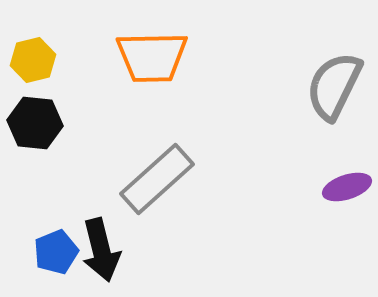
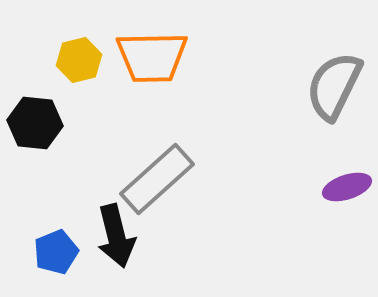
yellow hexagon: moved 46 px right
black arrow: moved 15 px right, 14 px up
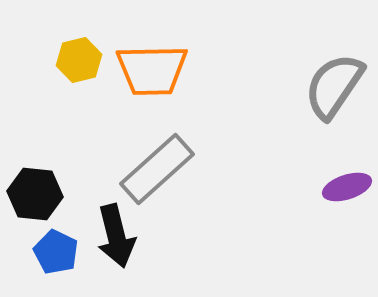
orange trapezoid: moved 13 px down
gray semicircle: rotated 8 degrees clockwise
black hexagon: moved 71 px down
gray rectangle: moved 10 px up
blue pentagon: rotated 24 degrees counterclockwise
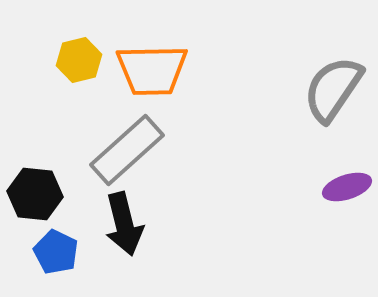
gray semicircle: moved 1 px left, 3 px down
gray rectangle: moved 30 px left, 19 px up
black arrow: moved 8 px right, 12 px up
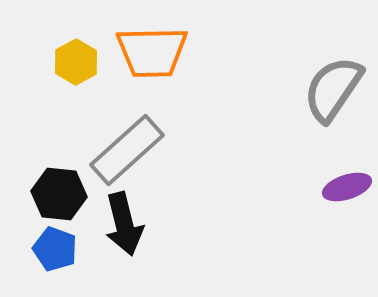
yellow hexagon: moved 3 px left, 2 px down; rotated 15 degrees counterclockwise
orange trapezoid: moved 18 px up
black hexagon: moved 24 px right
blue pentagon: moved 1 px left, 3 px up; rotated 6 degrees counterclockwise
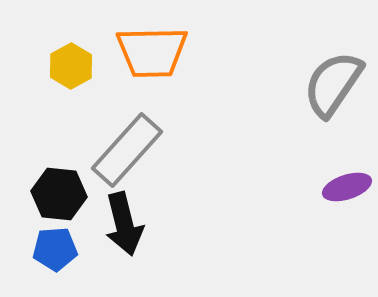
yellow hexagon: moved 5 px left, 4 px down
gray semicircle: moved 5 px up
gray rectangle: rotated 6 degrees counterclockwise
blue pentagon: rotated 24 degrees counterclockwise
